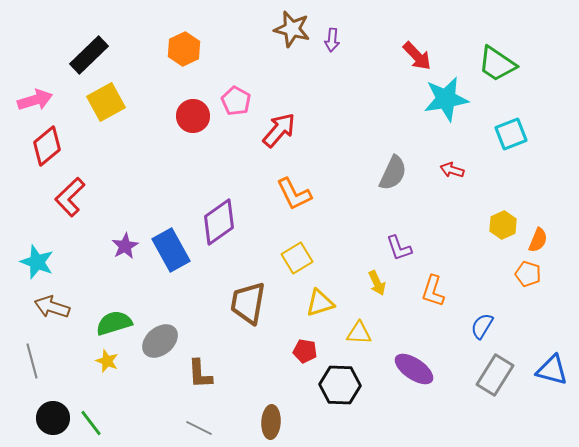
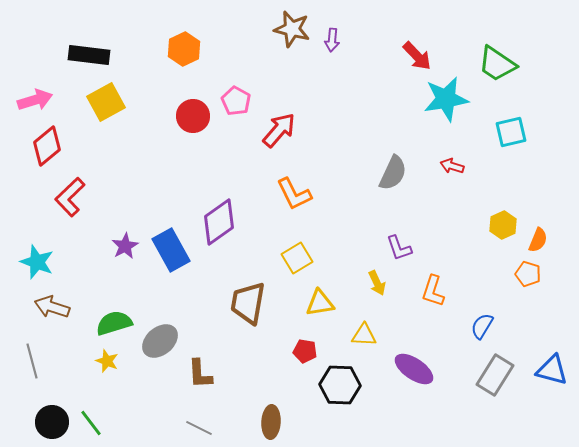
black rectangle at (89, 55): rotated 51 degrees clockwise
cyan square at (511, 134): moved 2 px up; rotated 8 degrees clockwise
red arrow at (452, 170): moved 4 px up
yellow triangle at (320, 303): rotated 8 degrees clockwise
yellow triangle at (359, 333): moved 5 px right, 2 px down
black circle at (53, 418): moved 1 px left, 4 px down
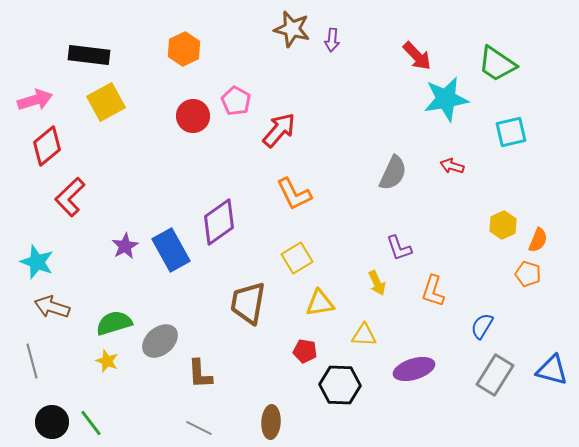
purple ellipse at (414, 369): rotated 51 degrees counterclockwise
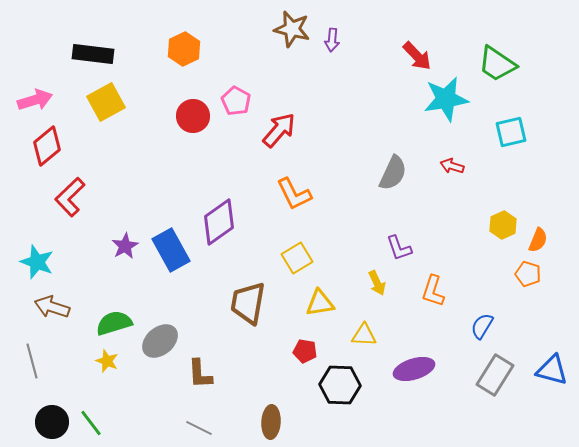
black rectangle at (89, 55): moved 4 px right, 1 px up
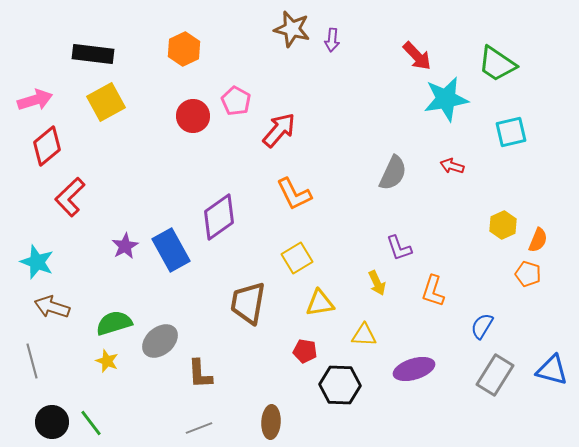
purple diamond at (219, 222): moved 5 px up
gray line at (199, 428): rotated 48 degrees counterclockwise
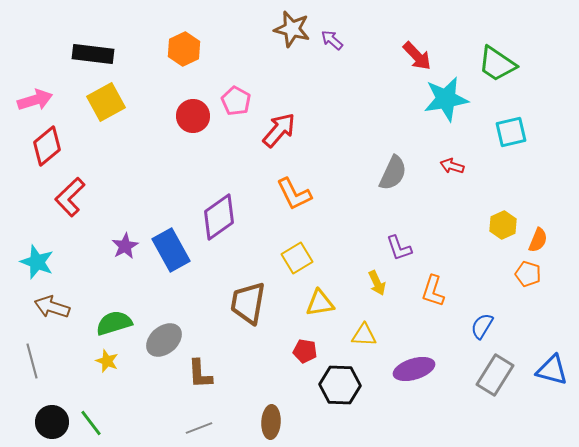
purple arrow at (332, 40): rotated 125 degrees clockwise
gray ellipse at (160, 341): moved 4 px right, 1 px up
